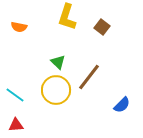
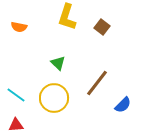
green triangle: moved 1 px down
brown line: moved 8 px right, 6 px down
yellow circle: moved 2 px left, 8 px down
cyan line: moved 1 px right
blue semicircle: moved 1 px right
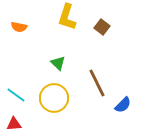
brown line: rotated 64 degrees counterclockwise
red triangle: moved 2 px left, 1 px up
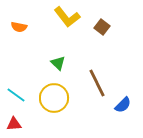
yellow L-shape: rotated 56 degrees counterclockwise
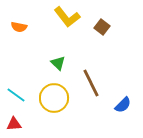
brown line: moved 6 px left
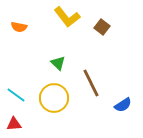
blue semicircle: rotated 12 degrees clockwise
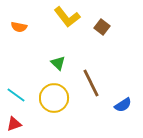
red triangle: rotated 14 degrees counterclockwise
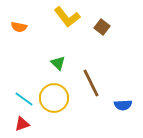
cyan line: moved 8 px right, 4 px down
blue semicircle: rotated 30 degrees clockwise
red triangle: moved 8 px right
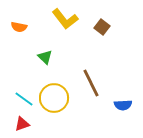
yellow L-shape: moved 2 px left, 2 px down
green triangle: moved 13 px left, 6 px up
